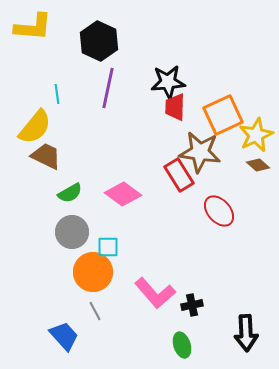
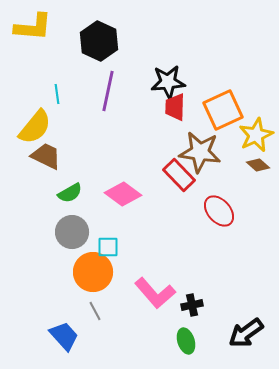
purple line: moved 3 px down
orange square: moved 5 px up
red rectangle: rotated 12 degrees counterclockwise
black arrow: rotated 57 degrees clockwise
green ellipse: moved 4 px right, 4 px up
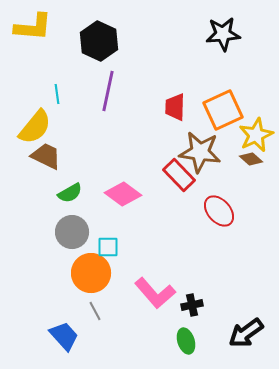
black star: moved 55 px right, 48 px up
brown diamond: moved 7 px left, 6 px up
orange circle: moved 2 px left, 1 px down
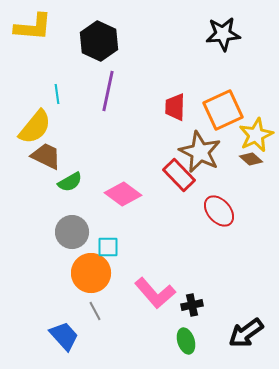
brown star: rotated 18 degrees clockwise
green semicircle: moved 11 px up
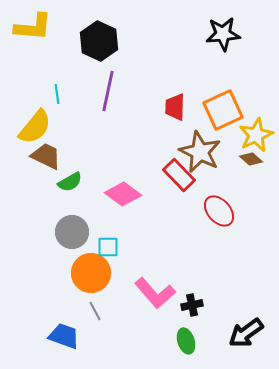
blue trapezoid: rotated 28 degrees counterclockwise
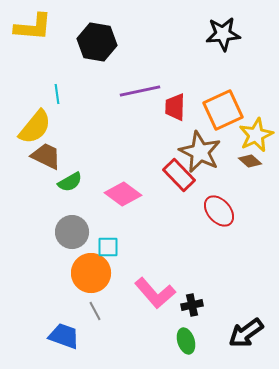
black hexagon: moved 2 px left, 1 px down; rotated 15 degrees counterclockwise
purple line: moved 32 px right; rotated 66 degrees clockwise
brown diamond: moved 1 px left, 2 px down
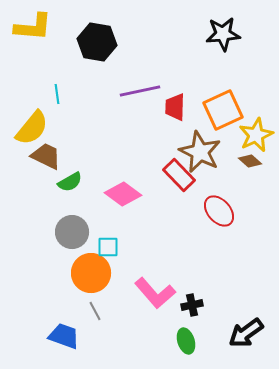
yellow semicircle: moved 3 px left, 1 px down
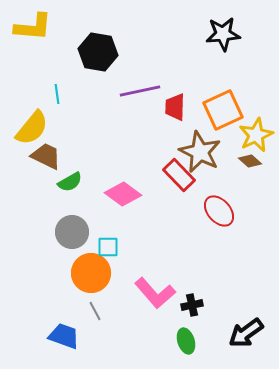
black hexagon: moved 1 px right, 10 px down
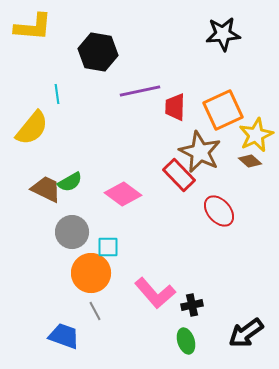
brown trapezoid: moved 33 px down
